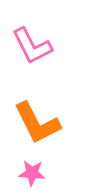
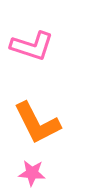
pink L-shape: rotated 45 degrees counterclockwise
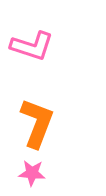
orange L-shape: rotated 132 degrees counterclockwise
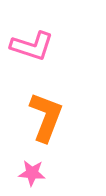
orange L-shape: moved 9 px right, 6 px up
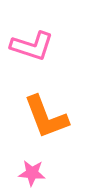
orange L-shape: rotated 138 degrees clockwise
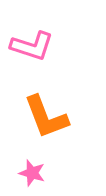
pink star: rotated 12 degrees clockwise
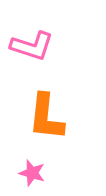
orange L-shape: rotated 27 degrees clockwise
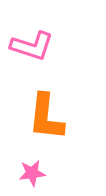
pink star: rotated 24 degrees counterclockwise
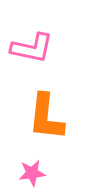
pink L-shape: moved 2 px down; rotated 6 degrees counterclockwise
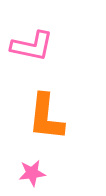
pink L-shape: moved 2 px up
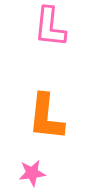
pink L-shape: moved 18 px right, 19 px up; rotated 84 degrees clockwise
